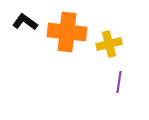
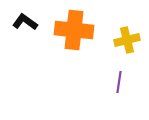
orange cross: moved 7 px right, 2 px up
yellow cross: moved 18 px right, 4 px up
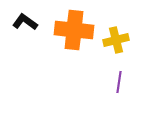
yellow cross: moved 11 px left
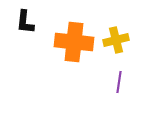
black L-shape: rotated 120 degrees counterclockwise
orange cross: moved 12 px down
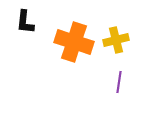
orange cross: rotated 12 degrees clockwise
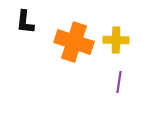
yellow cross: rotated 15 degrees clockwise
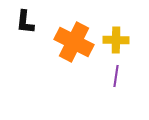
orange cross: rotated 9 degrees clockwise
purple line: moved 3 px left, 6 px up
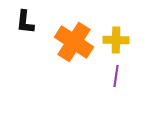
orange cross: rotated 6 degrees clockwise
